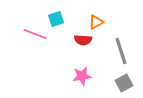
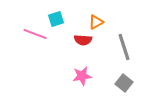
gray line: moved 3 px right, 4 px up
gray square: rotated 24 degrees counterclockwise
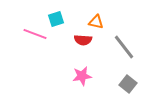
orange triangle: rotated 42 degrees clockwise
gray line: rotated 20 degrees counterclockwise
gray square: moved 4 px right, 1 px down
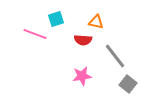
gray line: moved 9 px left, 9 px down
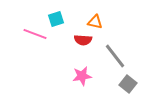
orange triangle: moved 1 px left
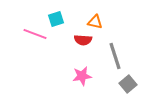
gray line: rotated 20 degrees clockwise
gray square: rotated 12 degrees clockwise
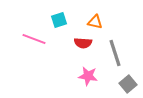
cyan square: moved 3 px right, 1 px down
pink line: moved 1 px left, 5 px down
red semicircle: moved 3 px down
gray line: moved 3 px up
pink star: moved 6 px right; rotated 18 degrees clockwise
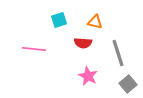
pink line: moved 10 px down; rotated 15 degrees counterclockwise
gray line: moved 3 px right
pink star: rotated 18 degrees clockwise
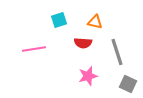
pink line: rotated 15 degrees counterclockwise
gray line: moved 1 px left, 1 px up
pink star: rotated 30 degrees clockwise
gray square: rotated 24 degrees counterclockwise
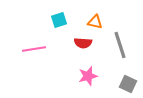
gray line: moved 3 px right, 7 px up
